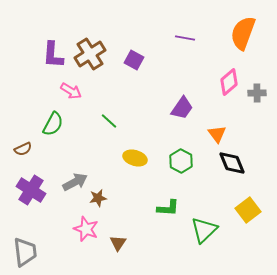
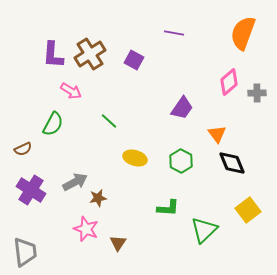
purple line: moved 11 px left, 5 px up
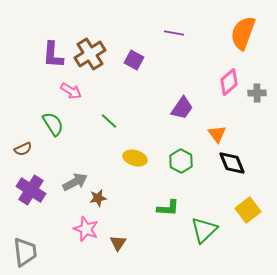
green semicircle: rotated 60 degrees counterclockwise
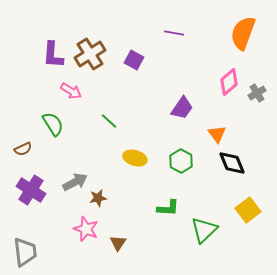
gray cross: rotated 30 degrees counterclockwise
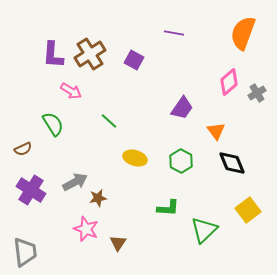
orange triangle: moved 1 px left, 3 px up
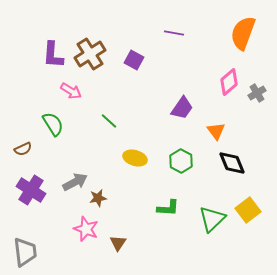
green triangle: moved 8 px right, 11 px up
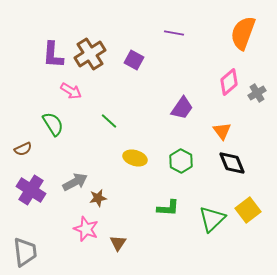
orange triangle: moved 6 px right
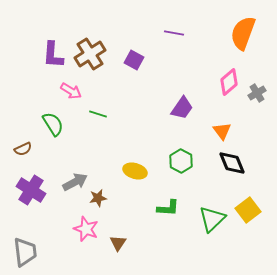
green line: moved 11 px left, 7 px up; rotated 24 degrees counterclockwise
yellow ellipse: moved 13 px down
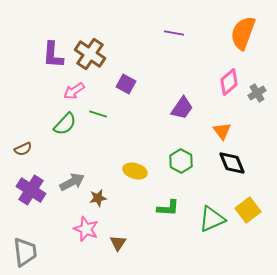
brown cross: rotated 24 degrees counterclockwise
purple square: moved 8 px left, 24 px down
pink arrow: moved 3 px right; rotated 115 degrees clockwise
green semicircle: moved 12 px right; rotated 75 degrees clockwise
gray arrow: moved 3 px left
green triangle: rotated 20 degrees clockwise
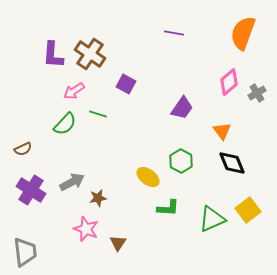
yellow ellipse: moved 13 px right, 6 px down; rotated 20 degrees clockwise
